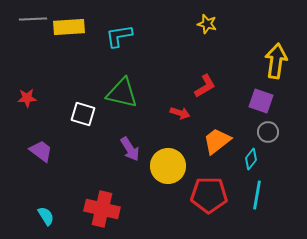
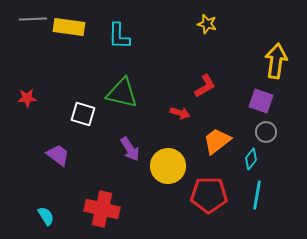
yellow rectangle: rotated 12 degrees clockwise
cyan L-shape: rotated 80 degrees counterclockwise
gray circle: moved 2 px left
purple trapezoid: moved 17 px right, 4 px down
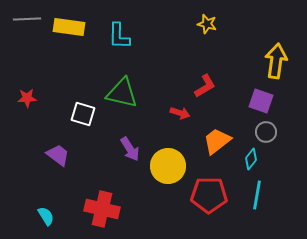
gray line: moved 6 px left
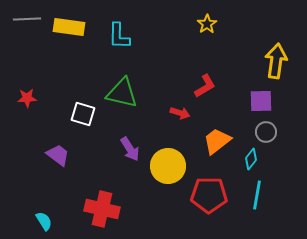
yellow star: rotated 24 degrees clockwise
purple square: rotated 20 degrees counterclockwise
cyan semicircle: moved 2 px left, 5 px down
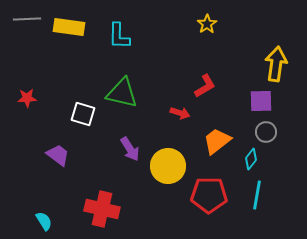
yellow arrow: moved 3 px down
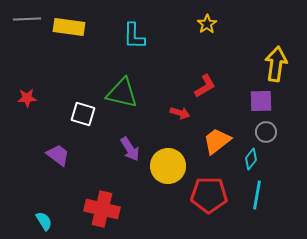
cyan L-shape: moved 15 px right
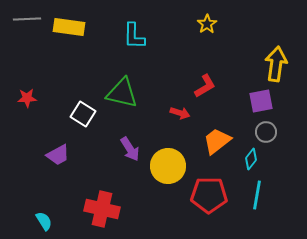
purple square: rotated 10 degrees counterclockwise
white square: rotated 15 degrees clockwise
purple trapezoid: rotated 115 degrees clockwise
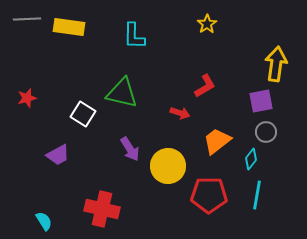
red star: rotated 12 degrees counterclockwise
